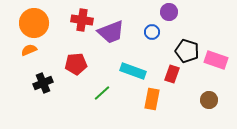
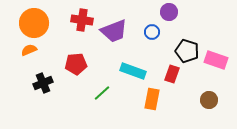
purple trapezoid: moved 3 px right, 1 px up
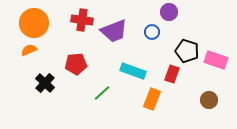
black cross: moved 2 px right; rotated 24 degrees counterclockwise
orange rectangle: rotated 10 degrees clockwise
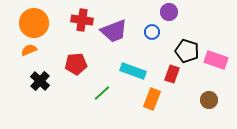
black cross: moved 5 px left, 2 px up
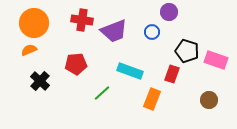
cyan rectangle: moved 3 px left
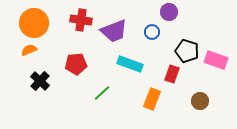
red cross: moved 1 px left
cyan rectangle: moved 7 px up
brown circle: moved 9 px left, 1 px down
